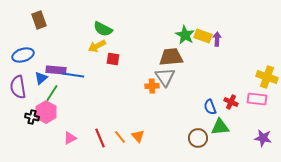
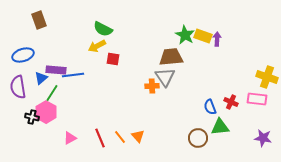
blue line: rotated 15 degrees counterclockwise
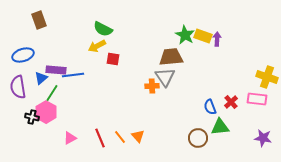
red cross: rotated 24 degrees clockwise
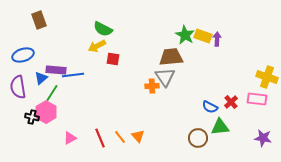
blue semicircle: rotated 42 degrees counterclockwise
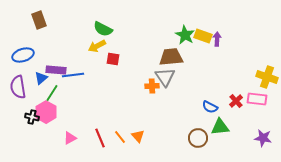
red cross: moved 5 px right, 1 px up
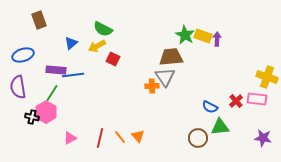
red square: rotated 16 degrees clockwise
blue triangle: moved 30 px right, 35 px up
red line: rotated 36 degrees clockwise
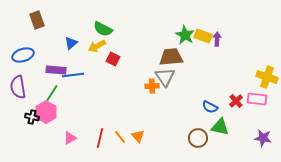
brown rectangle: moved 2 px left
green triangle: rotated 18 degrees clockwise
